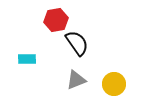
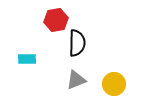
black semicircle: rotated 36 degrees clockwise
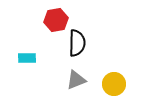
cyan rectangle: moved 1 px up
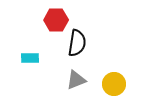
red hexagon: rotated 10 degrees clockwise
black semicircle: rotated 8 degrees clockwise
cyan rectangle: moved 3 px right
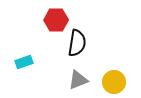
cyan rectangle: moved 6 px left, 4 px down; rotated 18 degrees counterclockwise
gray triangle: moved 2 px right
yellow circle: moved 2 px up
